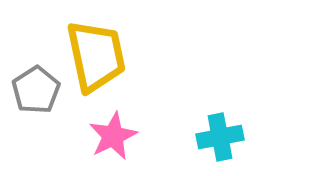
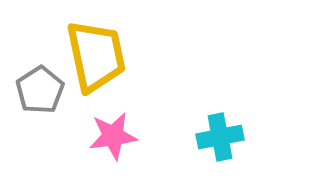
gray pentagon: moved 4 px right
pink star: rotated 18 degrees clockwise
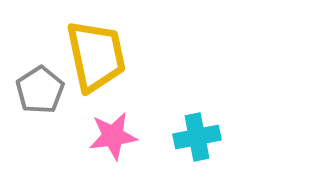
cyan cross: moved 23 px left
